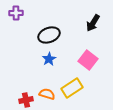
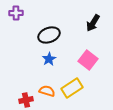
orange semicircle: moved 3 px up
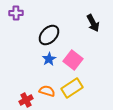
black arrow: rotated 60 degrees counterclockwise
black ellipse: rotated 25 degrees counterclockwise
pink square: moved 15 px left
red cross: rotated 16 degrees counterclockwise
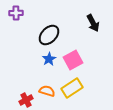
pink square: rotated 24 degrees clockwise
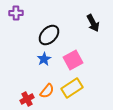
blue star: moved 5 px left
orange semicircle: rotated 112 degrees clockwise
red cross: moved 1 px right, 1 px up
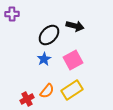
purple cross: moved 4 px left, 1 px down
black arrow: moved 18 px left, 3 px down; rotated 48 degrees counterclockwise
yellow rectangle: moved 2 px down
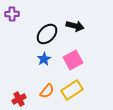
black ellipse: moved 2 px left, 1 px up
red cross: moved 8 px left
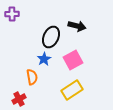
black arrow: moved 2 px right
black ellipse: moved 4 px right, 3 px down; rotated 20 degrees counterclockwise
orange semicircle: moved 15 px left, 14 px up; rotated 49 degrees counterclockwise
